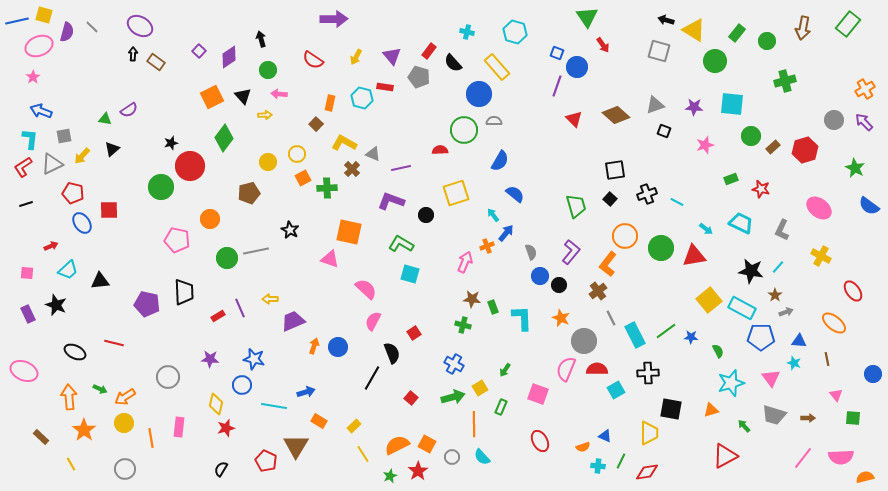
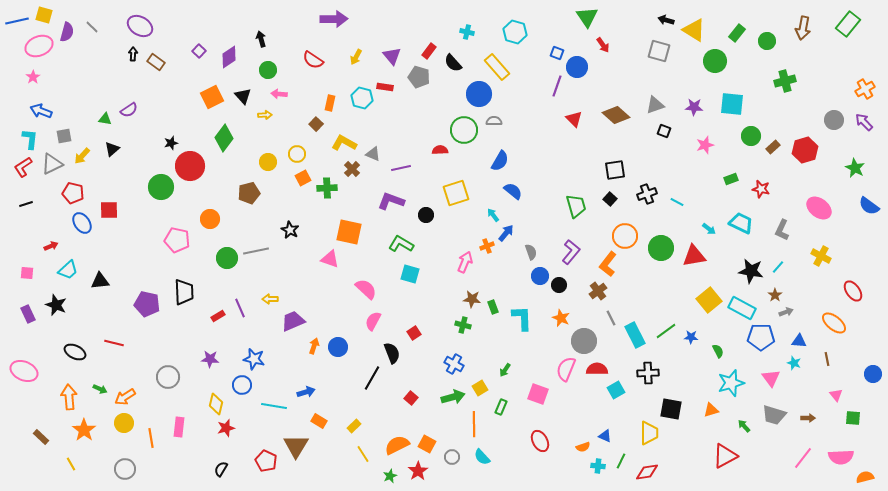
blue semicircle at (515, 194): moved 2 px left, 3 px up
cyan arrow at (706, 229): moved 3 px right
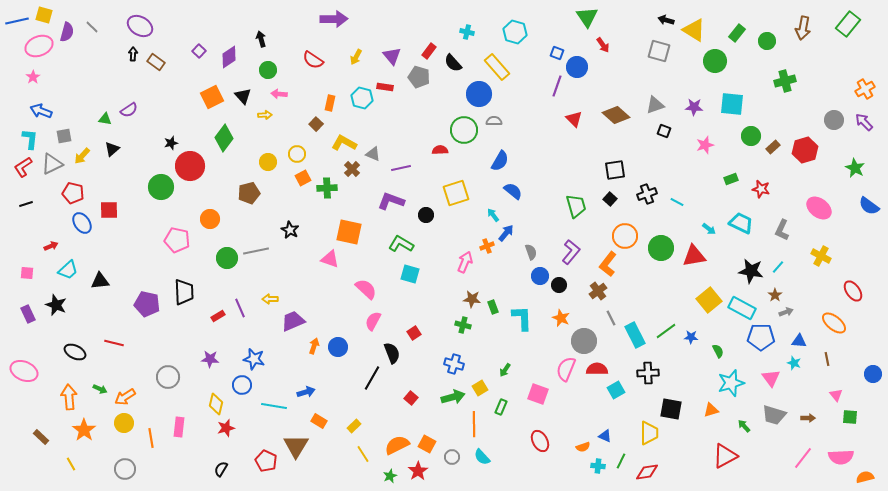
blue cross at (454, 364): rotated 12 degrees counterclockwise
green square at (853, 418): moved 3 px left, 1 px up
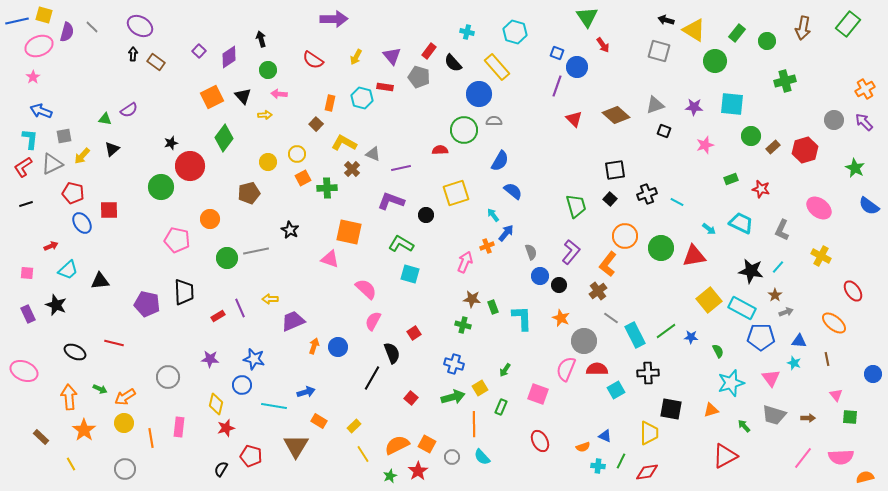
gray line at (611, 318): rotated 28 degrees counterclockwise
red pentagon at (266, 461): moved 15 px left, 5 px up; rotated 10 degrees counterclockwise
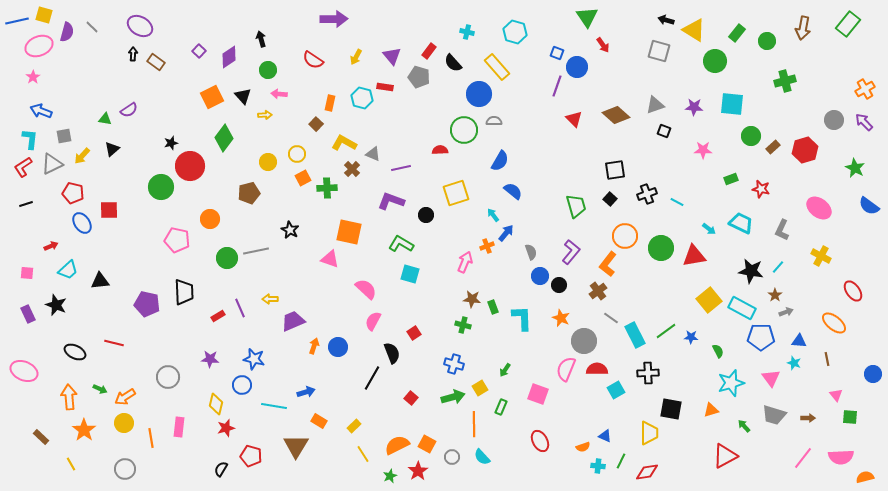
pink star at (705, 145): moved 2 px left, 5 px down; rotated 18 degrees clockwise
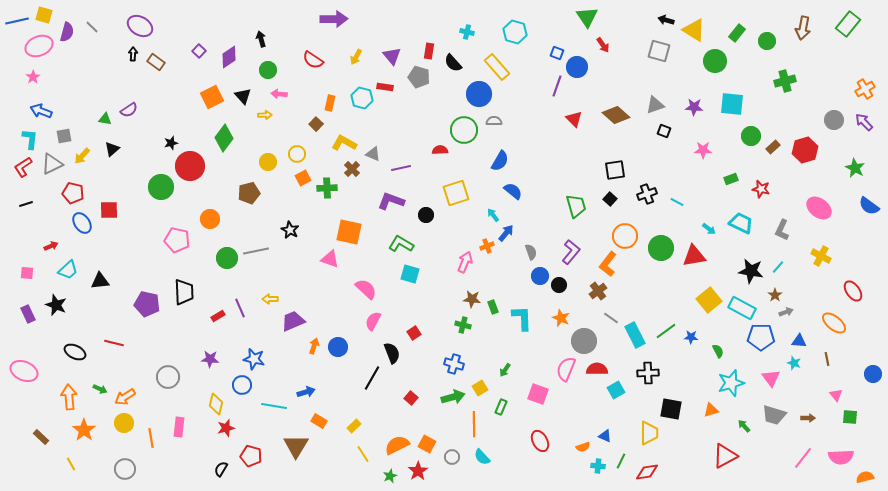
red rectangle at (429, 51): rotated 28 degrees counterclockwise
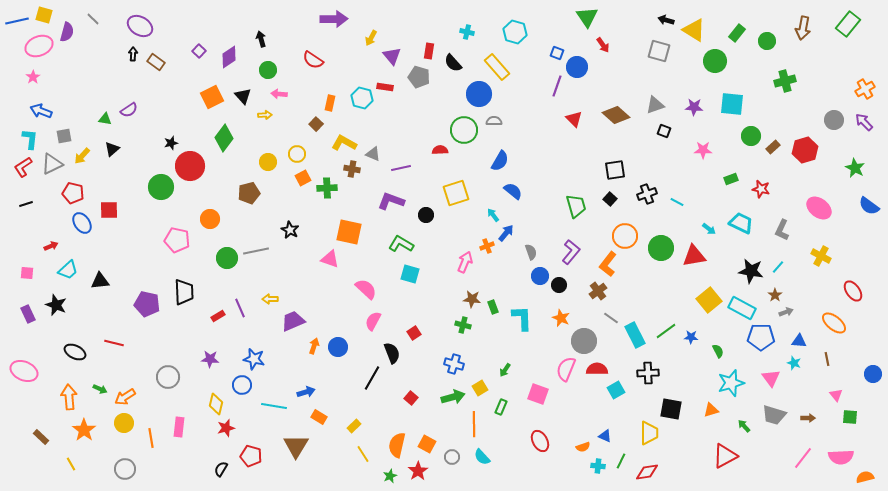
gray line at (92, 27): moved 1 px right, 8 px up
yellow arrow at (356, 57): moved 15 px right, 19 px up
brown cross at (352, 169): rotated 35 degrees counterclockwise
orange rectangle at (319, 421): moved 4 px up
orange semicircle at (397, 445): rotated 50 degrees counterclockwise
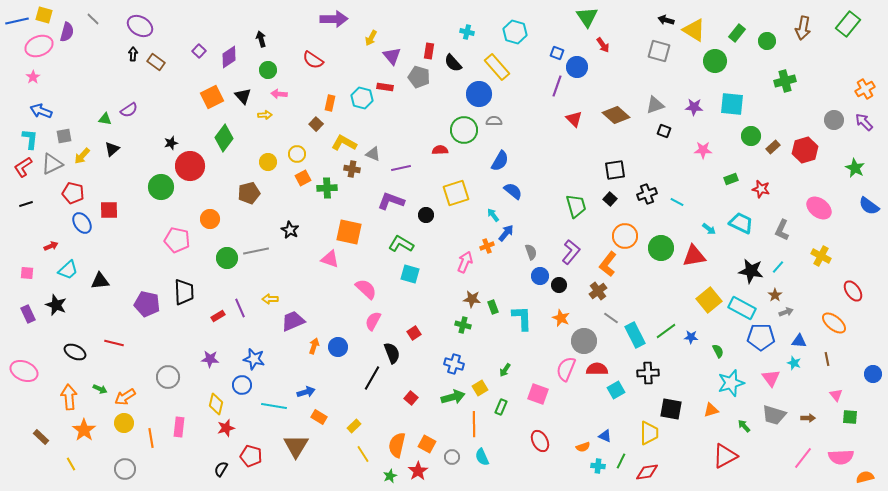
cyan semicircle at (482, 457): rotated 18 degrees clockwise
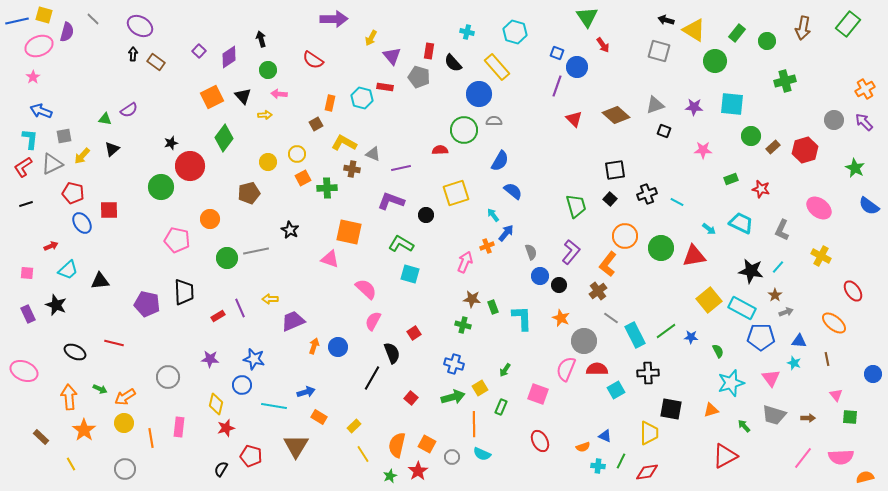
brown square at (316, 124): rotated 16 degrees clockwise
cyan semicircle at (482, 457): moved 3 px up; rotated 42 degrees counterclockwise
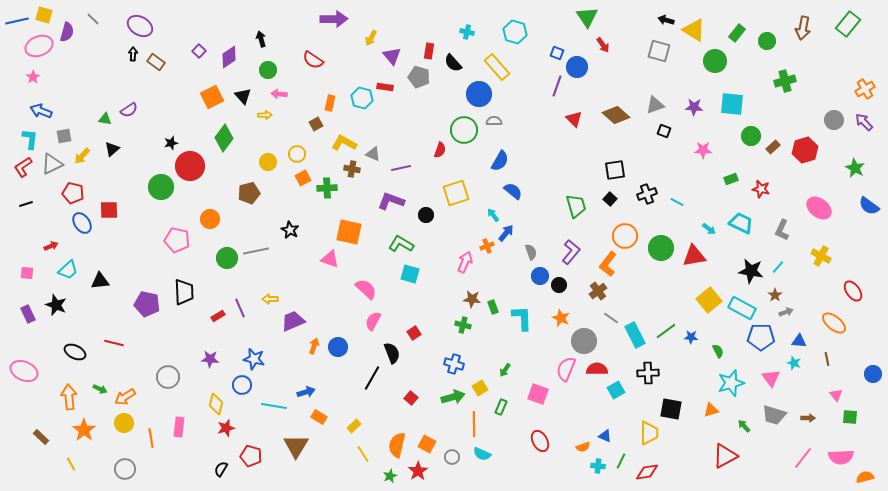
red semicircle at (440, 150): rotated 112 degrees clockwise
